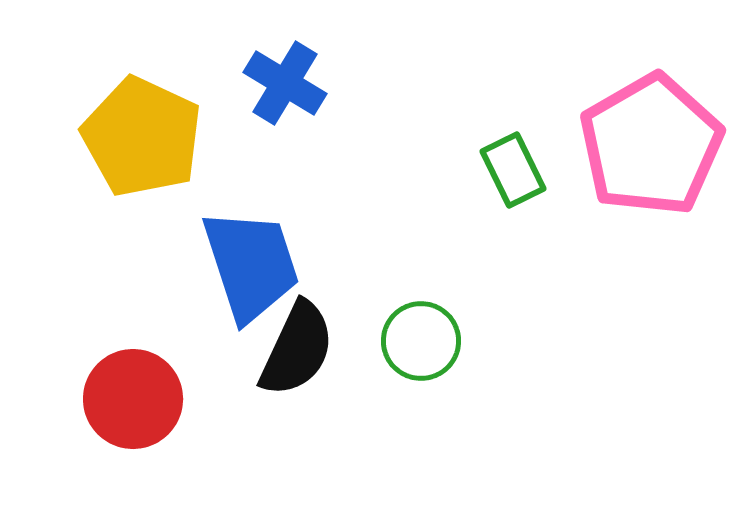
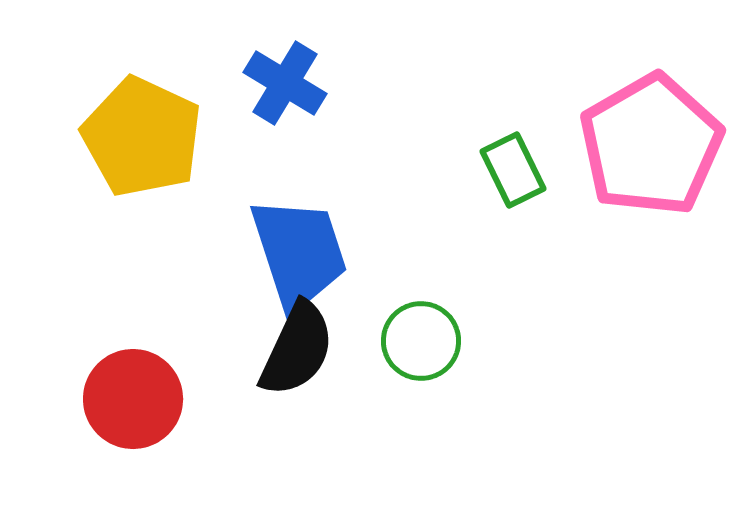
blue trapezoid: moved 48 px right, 12 px up
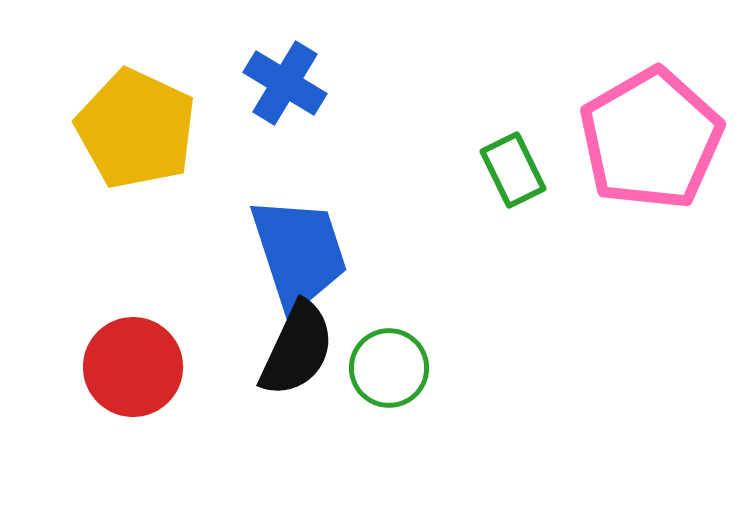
yellow pentagon: moved 6 px left, 8 px up
pink pentagon: moved 6 px up
green circle: moved 32 px left, 27 px down
red circle: moved 32 px up
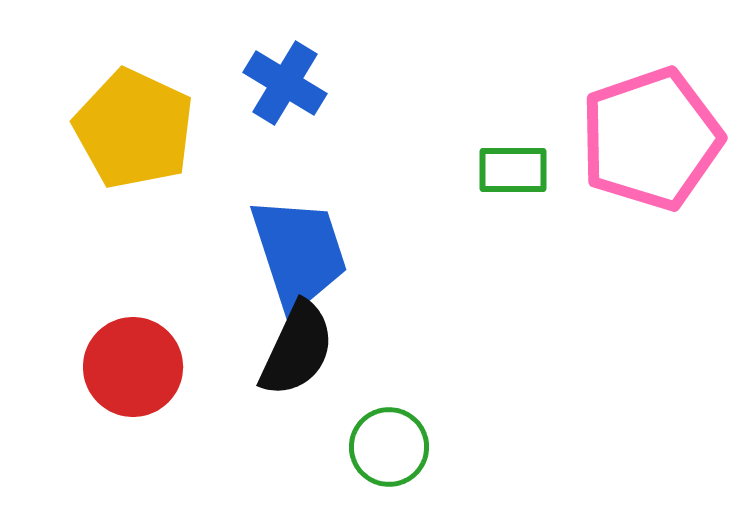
yellow pentagon: moved 2 px left
pink pentagon: rotated 11 degrees clockwise
green rectangle: rotated 64 degrees counterclockwise
green circle: moved 79 px down
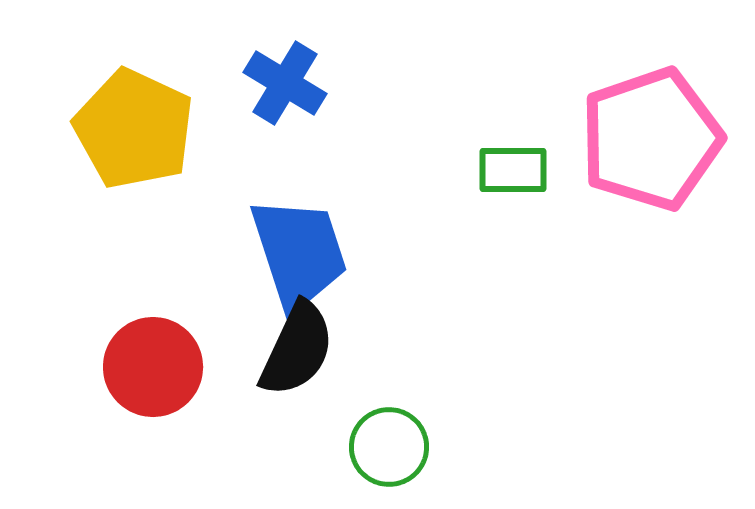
red circle: moved 20 px right
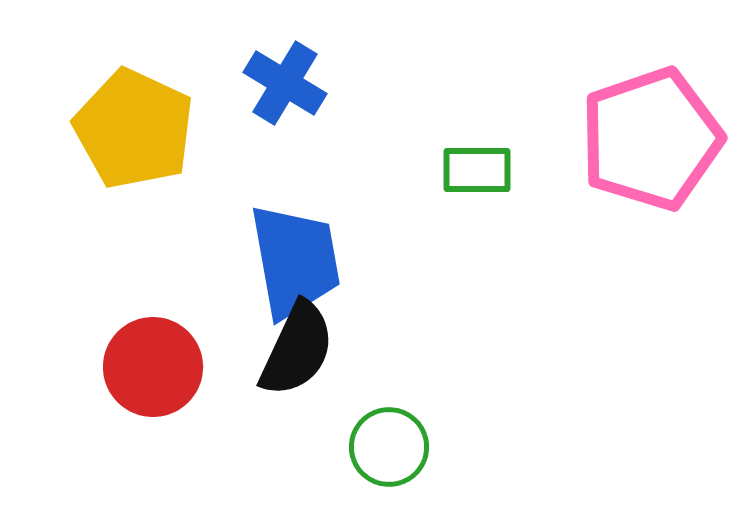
green rectangle: moved 36 px left
blue trapezoid: moved 4 px left, 8 px down; rotated 8 degrees clockwise
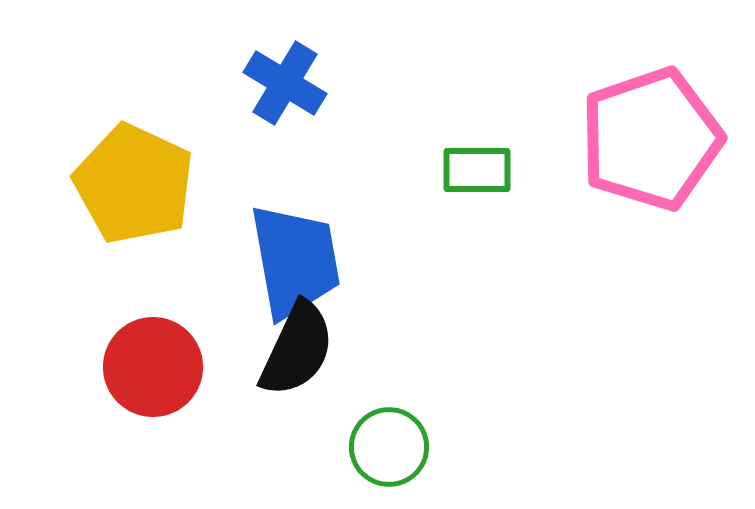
yellow pentagon: moved 55 px down
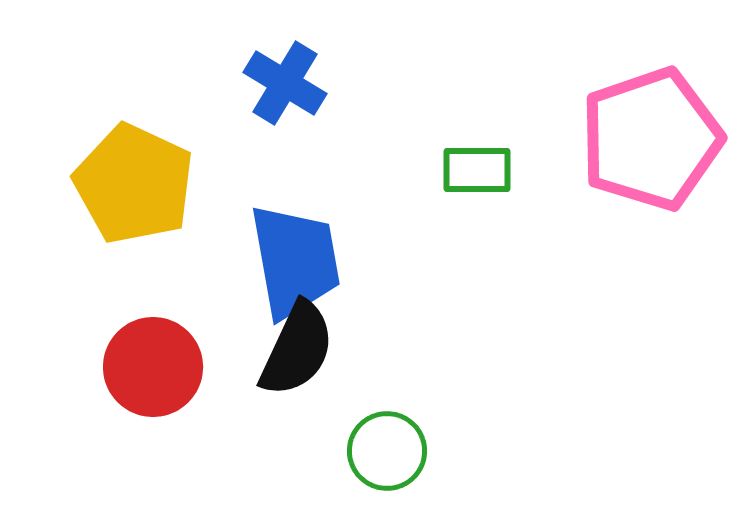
green circle: moved 2 px left, 4 px down
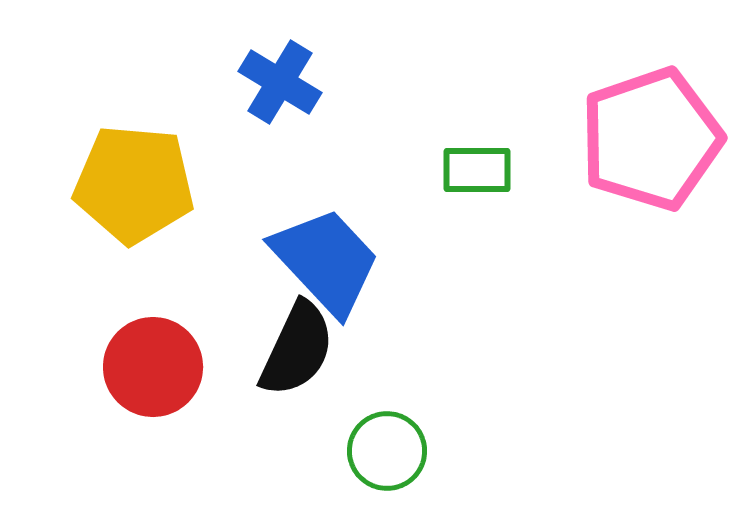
blue cross: moved 5 px left, 1 px up
yellow pentagon: rotated 20 degrees counterclockwise
blue trapezoid: moved 31 px right; rotated 33 degrees counterclockwise
